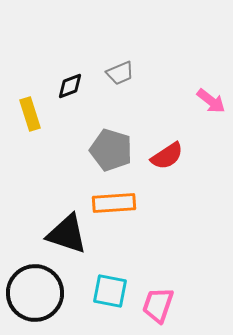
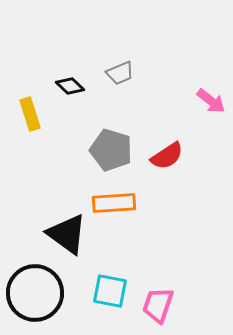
black diamond: rotated 64 degrees clockwise
black triangle: rotated 18 degrees clockwise
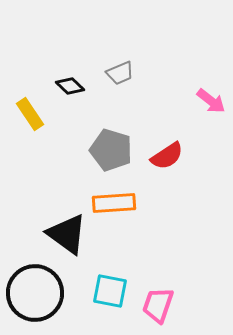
yellow rectangle: rotated 16 degrees counterclockwise
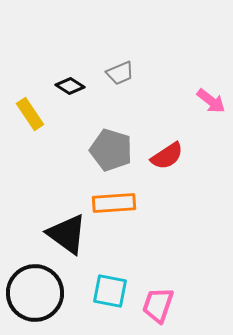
black diamond: rotated 12 degrees counterclockwise
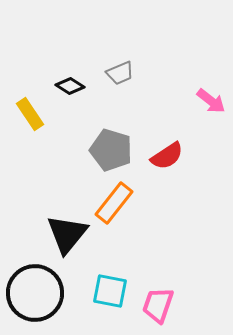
orange rectangle: rotated 48 degrees counterclockwise
black triangle: rotated 33 degrees clockwise
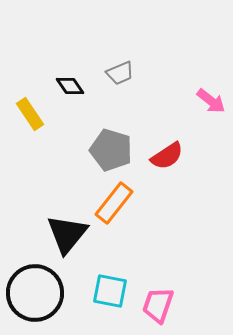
black diamond: rotated 24 degrees clockwise
